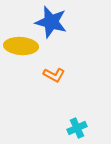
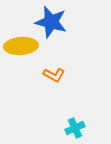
yellow ellipse: rotated 8 degrees counterclockwise
cyan cross: moved 2 px left
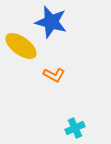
yellow ellipse: rotated 40 degrees clockwise
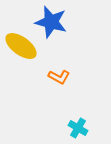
orange L-shape: moved 5 px right, 2 px down
cyan cross: moved 3 px right; rotated 36 degrees counterclockwise
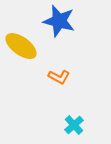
blue star: moved 8 px right, 1 px up
cyan cross: moved 4 px left, 3 px up; rotated 18 degrees clockwise
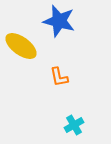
orange L-shape: rotated 50 degrees clockwise
cyan cross: rotated 12 degrees clockwise
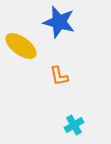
blue star: moved 1 px down
orange L-shape: moved 1 px up
